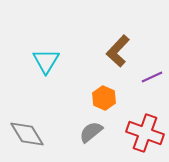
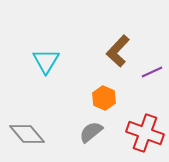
purple line: moved 5 px up
gray diamond: rotated 9 degrees counterclockwise
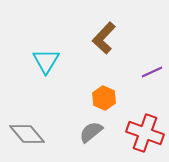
brown L-shape: moved 14 px left, 13 px up
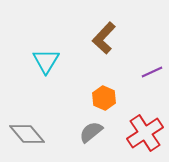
red cross: rotated 36 degrees clockwise
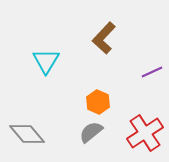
orange hexagon: moved 6 px left, 4 px down
